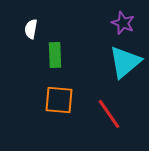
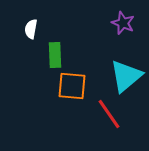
cyan triangle: moved 1 px right, 14 px down
orange square: moved 13 px right, 14 px up
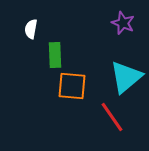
cyan triangle: moved 1 px down
red line: moved 3 px right, 3 px down
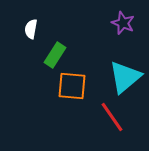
green rectangle: rotated 35 degrees clockwise
cyan triangle: moved 1 px left
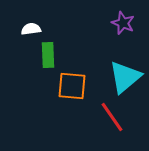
white semicircle: rotated 72 degrees clockwise
green rectangle: moved 7 px left; rotated 35 degrees counterclockwise
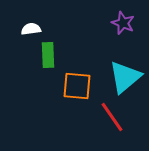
orange square: moved 5 px right
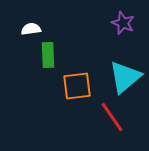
orange square: rotated 12 degrees counterclockwise
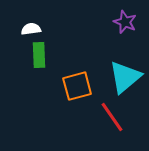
purple star: moved 2 px right, 1 px up
green rectangle: moved 9 px left
orange square: rotated 8 degrees counterclockwise
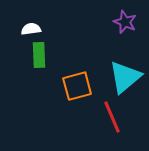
red line: rotated 12 degrees clockwise
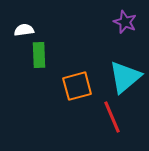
white semicircle: moved 7 px left, 1 px down
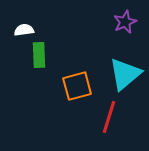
purple star: rotated 25 degrees clockwise
cyan triangle: moved 3 px up
red line: moved 3 px left; rotated 40 degrees clockwise
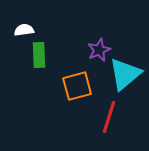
purple star: moved 26 px left, 28 px down
